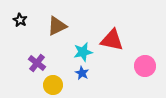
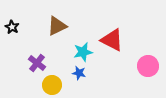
black star: moved 8 px left, 7 px down
red triangle: rotated 15 degrees clockwise
pink circle: moved 3 px right
blue star: moved 3 px left; rotated 16 degrees counterclockwise
yellow circle: moved 1 px left
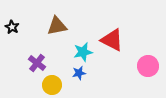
brown triangle: rotated 15 degrees clockwise
blue star: rotated 24 degrees counterclockwise
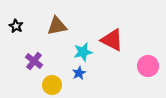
black star: moved 4 px right, 1 px up
purple cross: moved 3 px left, 2 px up
blue star: rotated 16 degrees counterclockwise
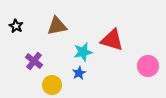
red triangle: rotated 10 degrees counterclockwise
